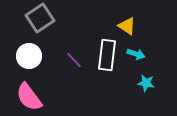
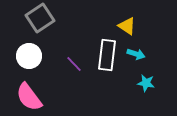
purple line: moved 4 px down
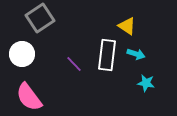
white circle: moved 7 px left, 2 px up
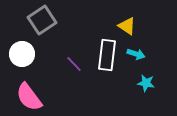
gray square: moved 2 px right, 2 px down
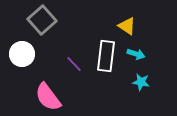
gray square: rotated 8 degrees counterclockwise
white rectangle: moved 1 px left, 1 px down
cyan star: moved 5 px left, 1 px up
pink semicircle: moved 19 px right
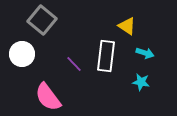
gray square: rotated 8 degrees counterclockwise
cyan arrow: moved 9 px right, 1 px up
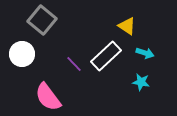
white rectangle: rotated 40 degrees clockwise
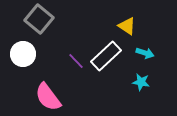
gray square: moved 3 px left, 1 px up
white circle: moved 1 px right
purple line: moved 2 px right, 3 px up
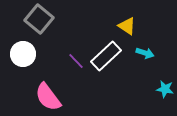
cyan star: moved 24 px right, 7 px down
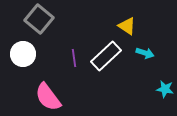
purple line: moved 2 px left, 3 px up; rotated 36 degrees clockwise
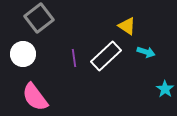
gray square: moved 1 px up; rotated 12 degrees clockwise
cyan arrow: moved 1 px right, 1 px up
cyan star: rotated 24 degrees clockwise
pink semicircle: moved 13 px left
